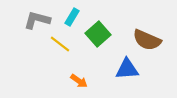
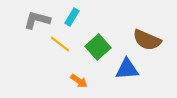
green square: moved 13 px down
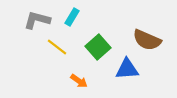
yellow line: moved 3 px left, 3 px down
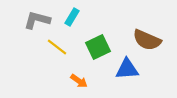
green square: rotated 15 degrees clockwise
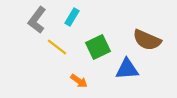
gray L-shape: rotated 68 degrees counterclockwise
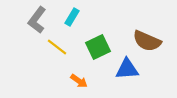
brown semicircle: moved 1 px down
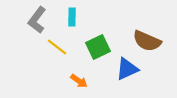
cyan rectangle: rotated 30 degrees counterclockwise
blue triangle: rotated 20 degrees counterclockwise
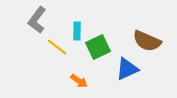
cyan rectangle: moved 5 px right, 14 px down
